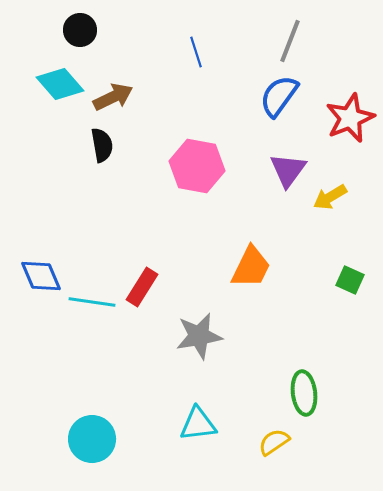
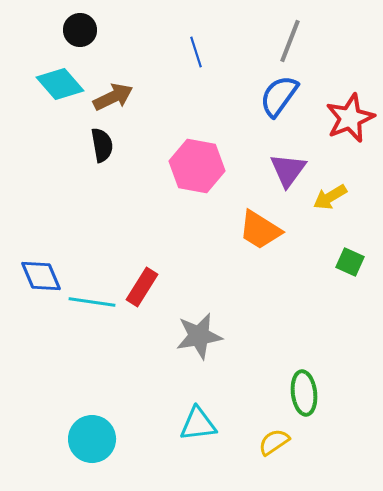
orange trapezoid: moved 9 px right, 37 px up; rotated 96 degrees clockwise
green square: moved 18 px up
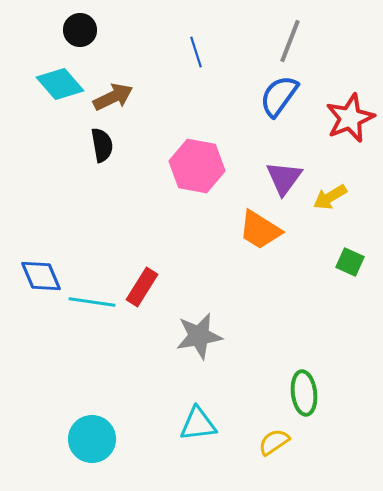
purple triangle: moved 4 px left, 8 px down
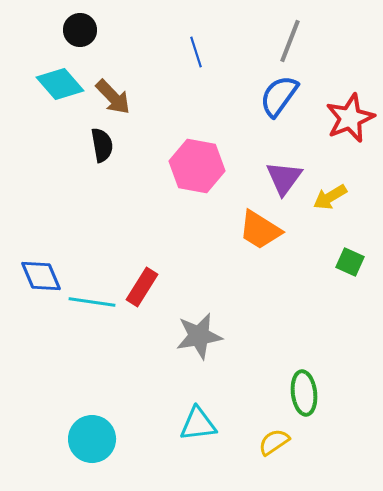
brown arrow: rotated 72 degrees clockwise
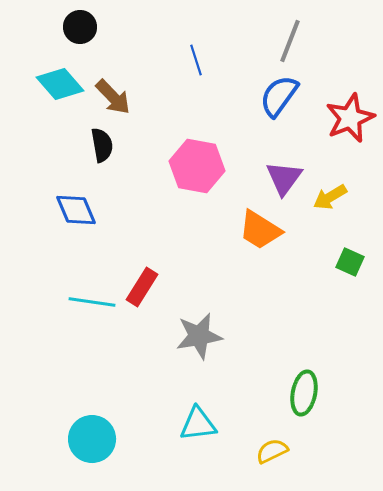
black circle: moved 3 px up
blue line: moved 8 px down
blue diamond: moved 35 px right, 66 px up
green ellipse: rotated 18 degrees clockwise
yellow semicircle: moved 2 px left, 9 px down; rotated 8 degrees clockwise
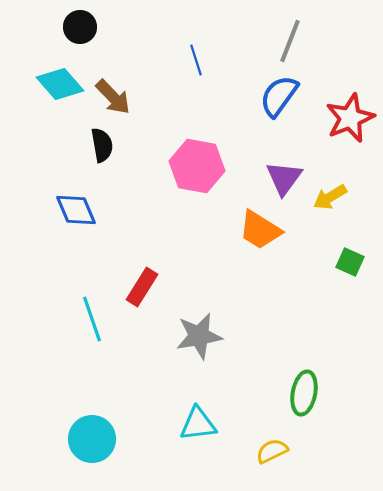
cyan line: moved 17 px down; rotated 63 degrees clockwise
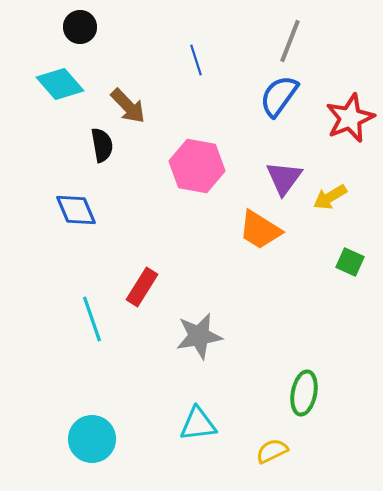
brown arrow: moved 15 px right, 9 px down
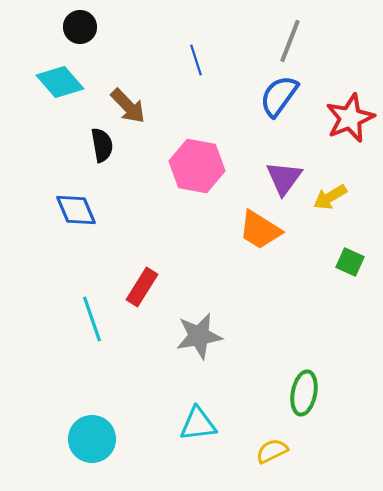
cyan diamond: moved 2 px up
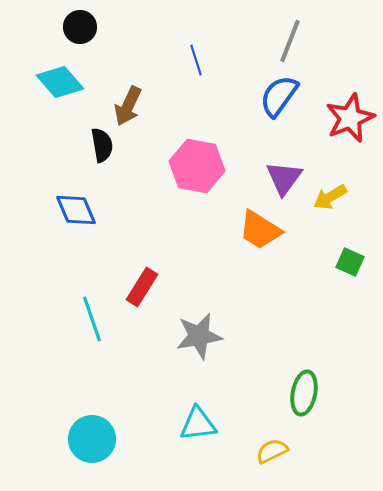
brown arrow: rotated 69 degrees clockwise
